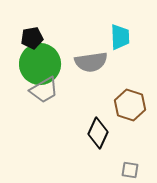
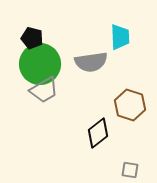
black pentagon: rotated 25 degrees clockwise
black diamond: rotated 28 degrees clockwise
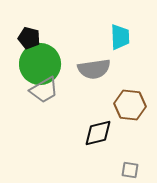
black pentagon: moved 3 px left
gray semicircle: moved 3 px right, 7 px down
brown hexagon: rotated 12 degrees counterclockwise
black diamond: rotated 24 degrees clockwise
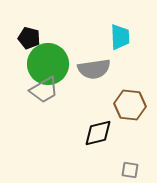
green circle: moved 8 px right
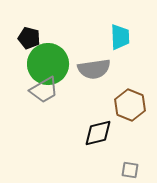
brown hexagon: rotated 16 degrees clockwise
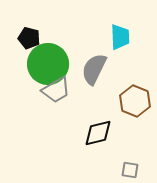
gray semicircle: rotated 124 degrees clockwise
gray trapezoid: moved 12 px right
brown hexagon: moved 5 px right, 4 px up
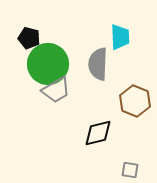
gray semicircle: moved 4 px right, 5 px up; rotated 24 degrees counterclockwise
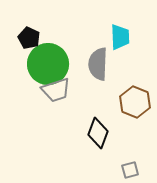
black pentagon: rotated 10 degrees clockwise
gray trapezoid: rotated 12 degrees clockwise
brown hexagon: moved 1 px down
black diamond: rotated 56 degrees counterclockwise
gray square: rotated 24 degrees counterclockwise
